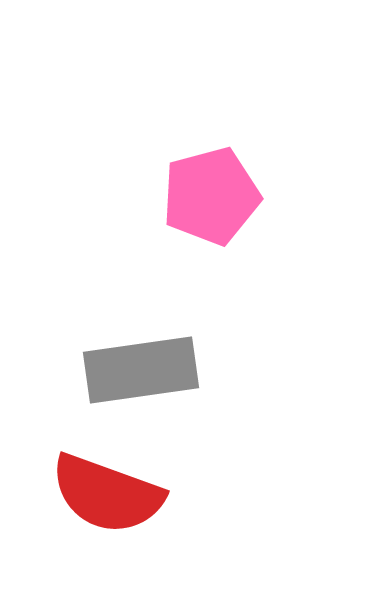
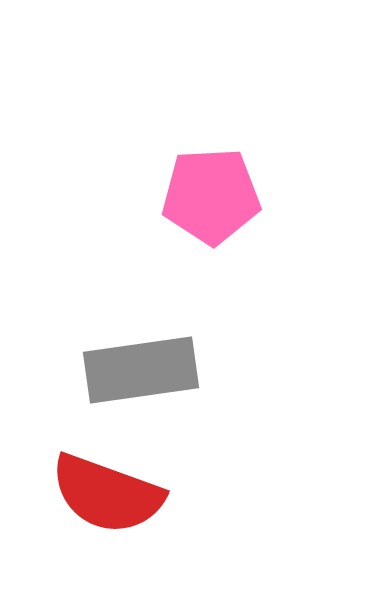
pink pentagon: rotated 12 degrees clockwise
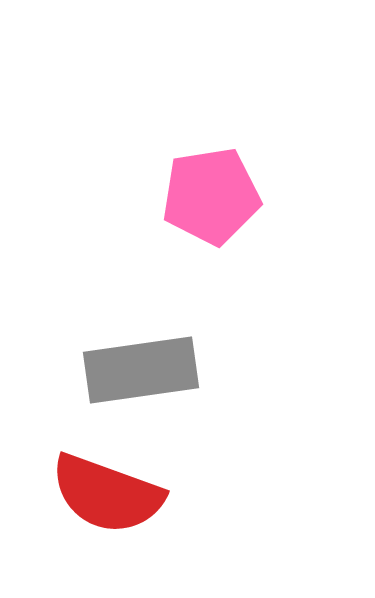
pink pentagon: rotated 6 degrees counterclockwise
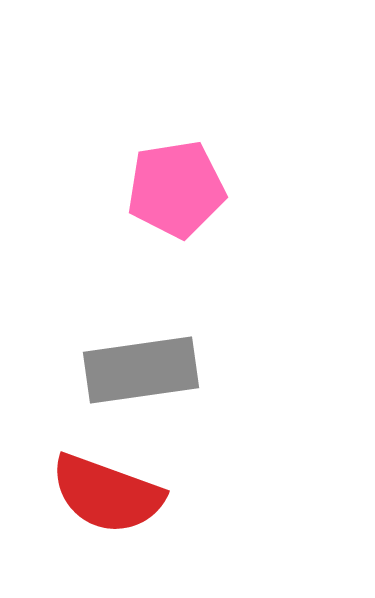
pink pentagon: moved 35 px left, 7 px up
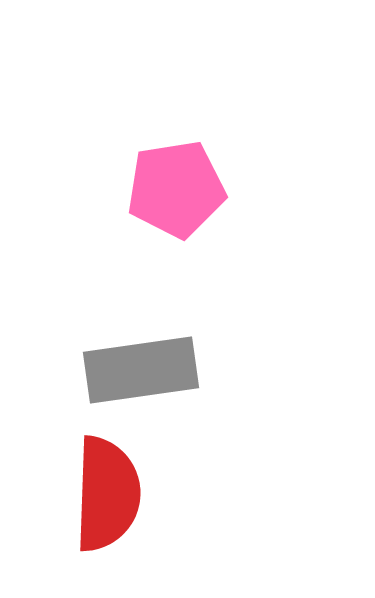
red semicircle: rotated 108 degrees counterclockwise
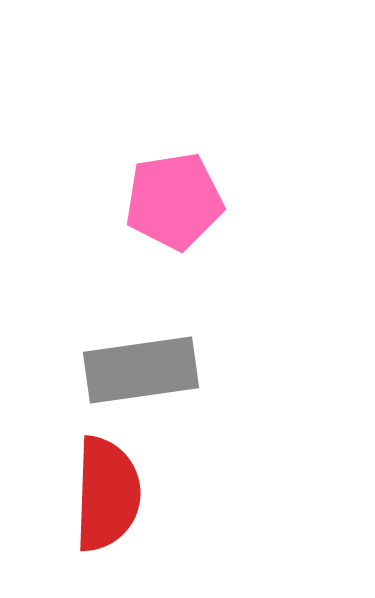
pink pentagon: moved 2 px left, 12 px down
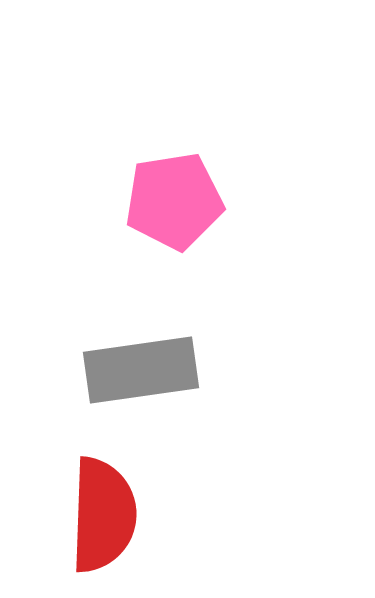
red semicircle: moved 4 px left, 21 px down
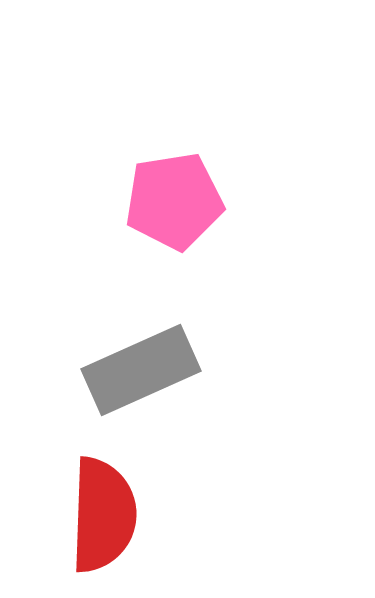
gray rectangle: rotated 16 degrees counterclockwise
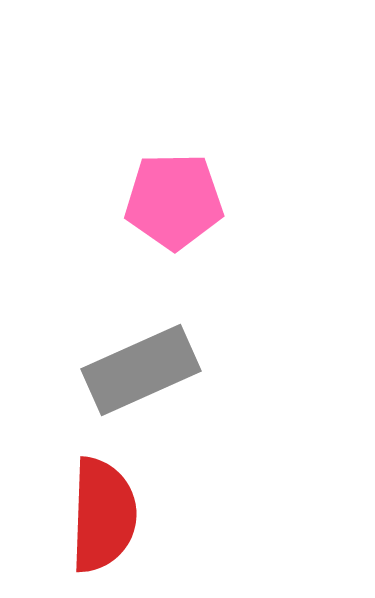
pink pentagon: rotated 8 degrees clockwise
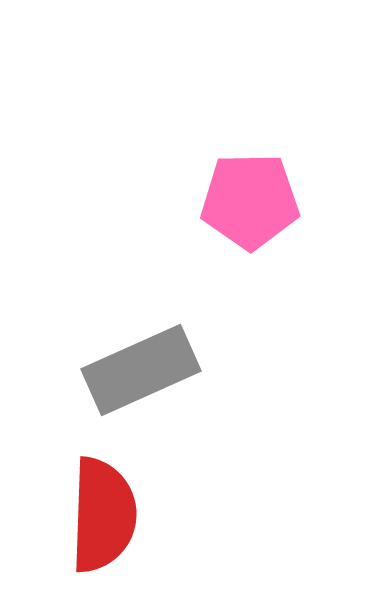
pink pentagon: moved 76 px right
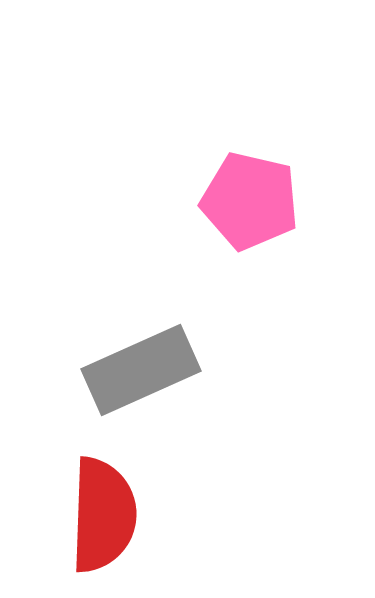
pink pentagon: rotated 14 degrees clockwise
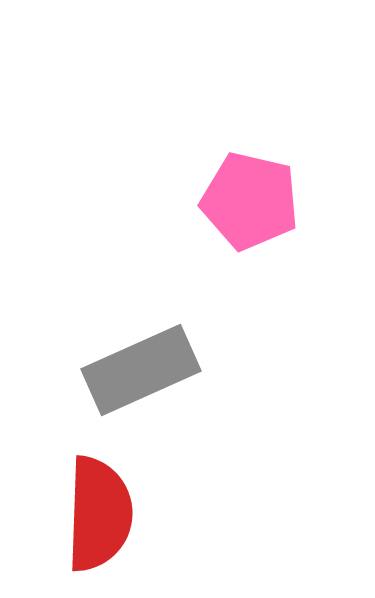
red semicircle: moved 4 px left, 1 px up
